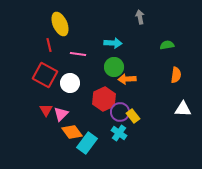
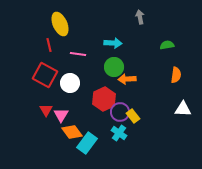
pink triangle: moved 1 px down; rotated 14 degrees counterclockwise
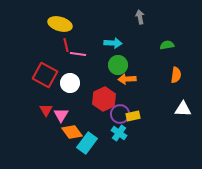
yellow ellipse: rotated 50 degrees counterclockwise
red line: moved 17 px right
green circle: moved 4 px right, 2 px up
purple circle: moved 2 px down
yellow rectangle: rotated 64 degrees counterclockwise
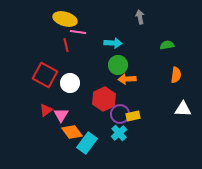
yellow ellipse: moved 5 px right, 5 px up
pink line: moved 22 px up
red triangle: rotated 24 degrees clockwise
cyan cross: rotated 14 degrees clockwise
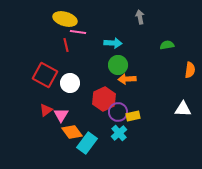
orange semicircle: moved 14 px right, 5 px up
purple circle: moved 2 px left, 2 px up
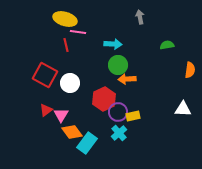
cyan arrow: moved 1 px down
